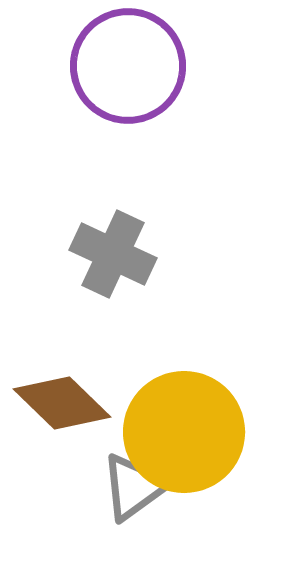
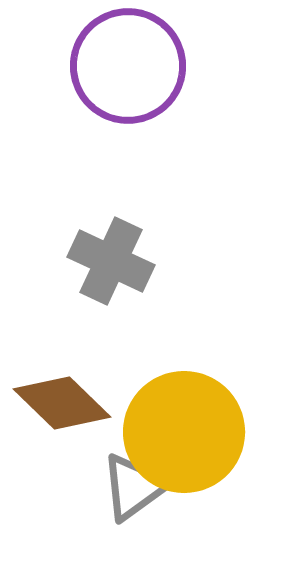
gray cross: moved 2 px left, 7 px down
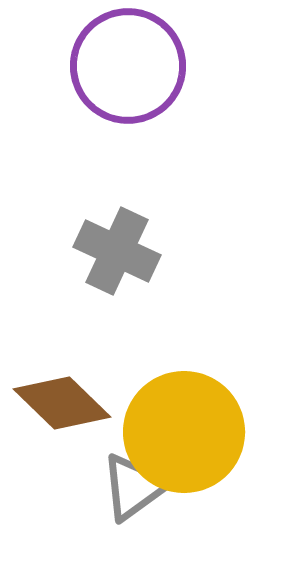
gray cross: moved 6 px right, 10 px up
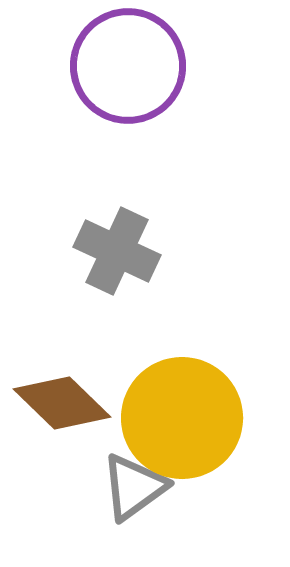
yellow circle: moved 2 px left, 14 px up
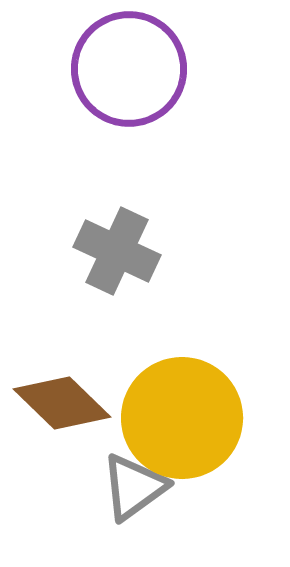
purple circle: moved 1 px right, 3 px down
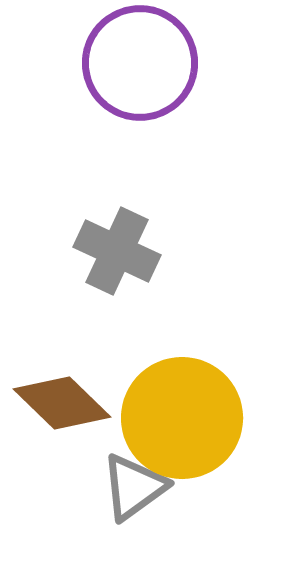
purple circle: moved 11 px right, 6 px up
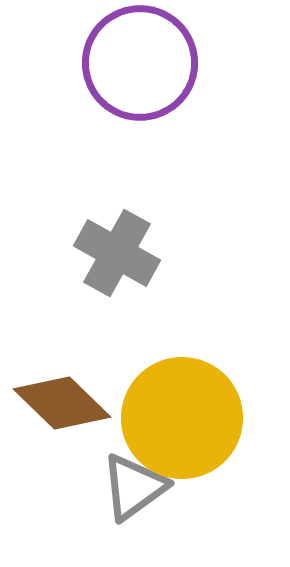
gray cross: moved 2 px down; rotated 4 degrees clockwise
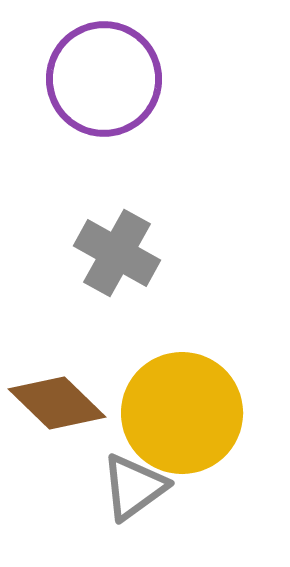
purple circle: moved 36 px left, 16 px down
brown diamond: moved 5 px left
yellow circle: moved 5 px up
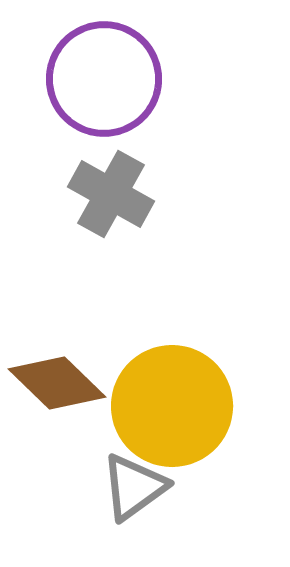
gray cross: moved 6 px left, 59 px up
brown diamond: moved 20 px up
yellow circle: moved 10 px left, 7 px up
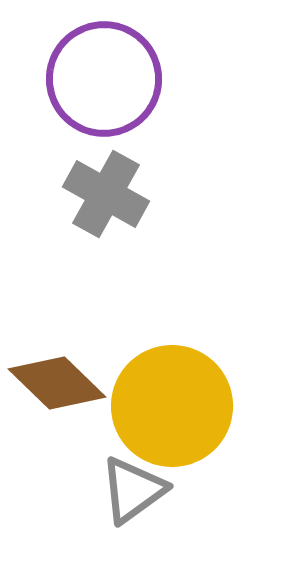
gray cross: moved 5 px left
gray triangle: moved 1 px left, 3 px down
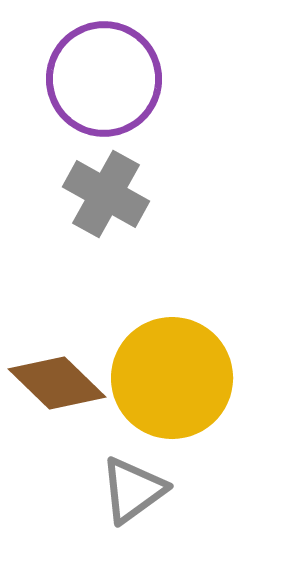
yellow circle: moved 28 px up
